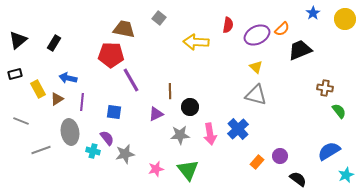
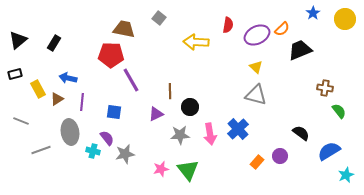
pink star at (156, 169): moved 5 px right
black semicircle at (298, 179): moved 3 px right, 46 px up
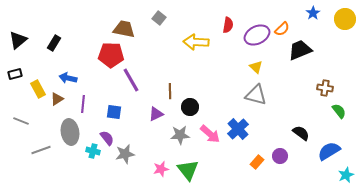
purple line at (82, 102): moved 1 px right, 2 px down
pink arrow at (210, 134): rotated 40 degrees counterclockwise
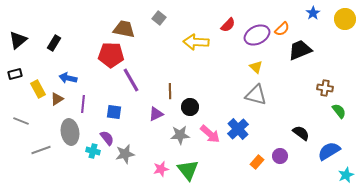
red semicircle at (228, 25): rotated 35 degrees clockwise
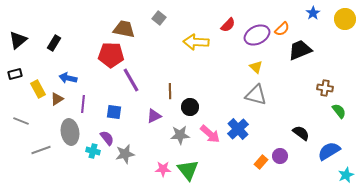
purple triangle at (156, 114): moved 2 px left, 2 px down
orange rectangle at (257, 162): moved 4 px right
pink star at (161, 169): moved 2 px right; rotated 14 degrees clockwise
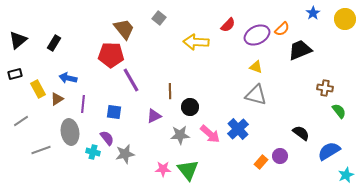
brown trapezoid at (124, 29): rotated 40 degrees clockwise
yellow triangle at (256, 67): rotated 24 degrees counterclockwise
gray line at (21, 121): rotated 56 degrees counterclockwise
cyan cross at (93, 151): moved 1 px down
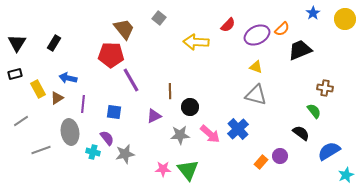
black triangle at (18, 40): moved 1 px left, 3 px down; rotated 18 degrees counterclockwise
brown triangle at (57, 99): moved 1 px up
green semicircle at (339, 111): moved 25 px left
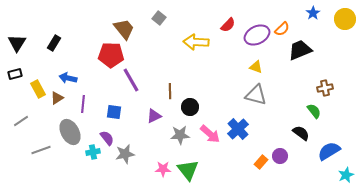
brown cross at (325, 88): rotated 21 degrees counterclockwise
gray ellipse at (70, 132): rotated 20 degrees counterclockwise
cyan cross at (93, 152): rotated 24 degrees counterclockwise
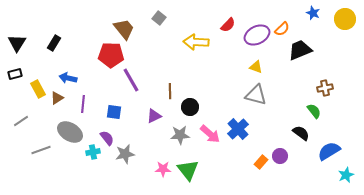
blue star at (313, 13): rotated 16 degrees counterclockwise
gray ellipse at (70, 132): rotated 30 degrees counterclockwise
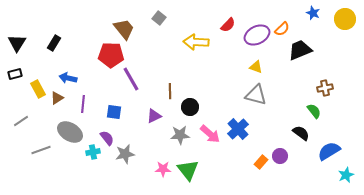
purple line at (131, 80): moved 1 px up
